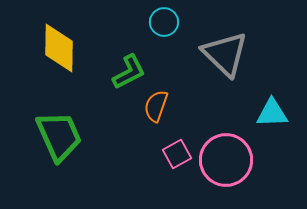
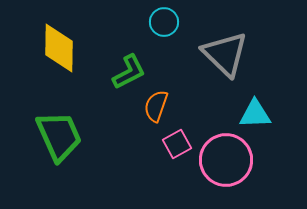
cyan triangle: moved 17 px left, 1 px down
pink square: moved 10 px up
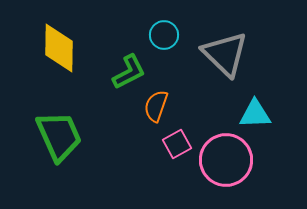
cyan circle: moved 13 px down
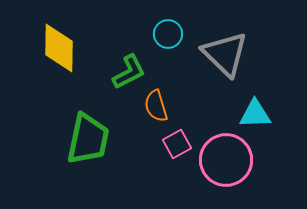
cyan circle: moved 4 px right, 1 px up
orange semicircle: rotated 36 degrees counterclockwise
green trapezoid: moved 29 px right, 3 px down; rotated 36 degrees clockwise
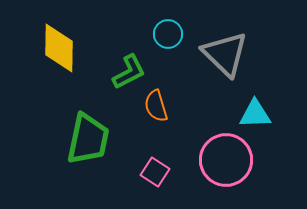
pink square: moved 22 px left, 28 px down; rotated 28 degrees counterclockwise
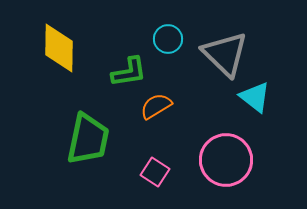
cyan circle: moved 5 px down
green L-shape: rotated 18 degrees clockwise
orange semicircle: rotated 76 degrees clockwise
cyan triangle: moved 17 px up; rotated 40 degrees clockwise
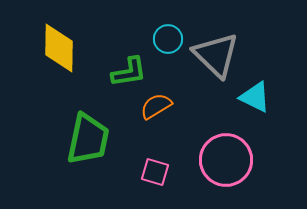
gray triangle: moved 9 px left, 1 px down
cyan triangle: rotated 12 degrees counterclockwise
pink square: rotated 16 degrees counterclockwise
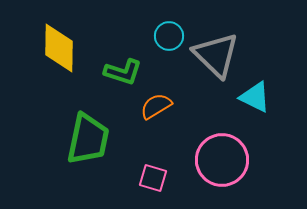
cyan circle: moved 1 px right, 3 px up
green L-shape: moved 6 px left; rotated 27 degrees clockwise
pink circle: moved 4 px left
pink square: moved 2 px left, 6 px down
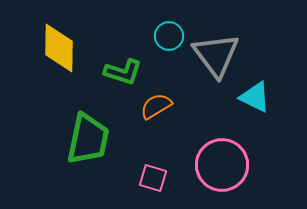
gray triangle: rotated 9 degrees clockwise
pink circle: moved 5 px down
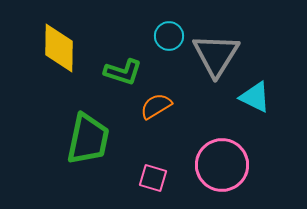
gray triangle: rotated 9 degrees clockwise
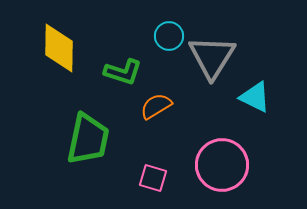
gray triangle: moved 4 px left, 2 px down
